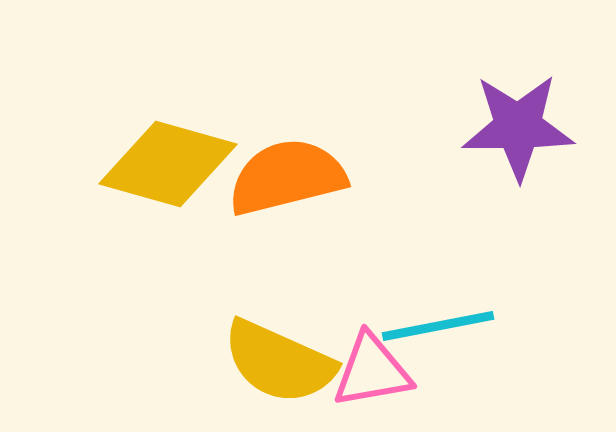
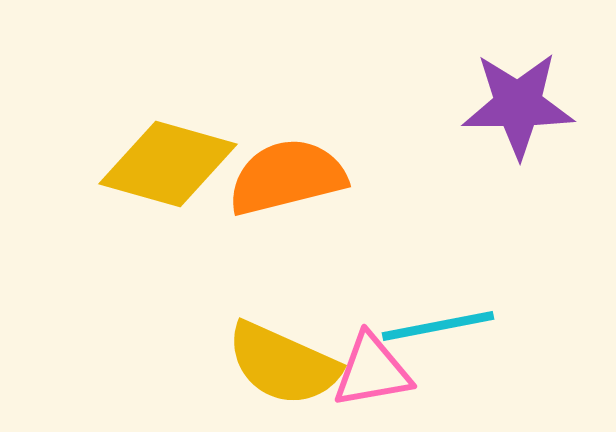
purple star: moved 22 px up
yellow semicircle: moved 4 px right, 2 px down
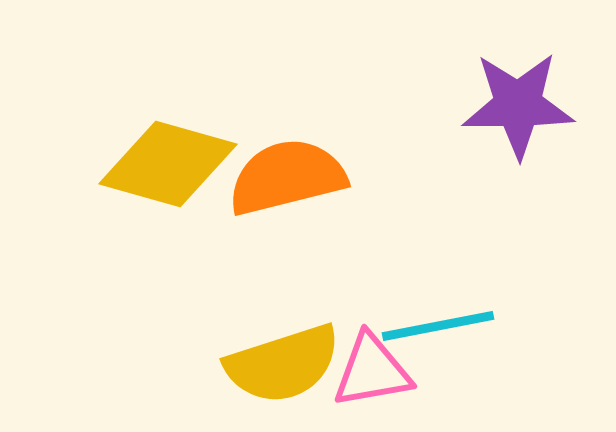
yellow semicircle: rotated 42 degrees counterclockwise
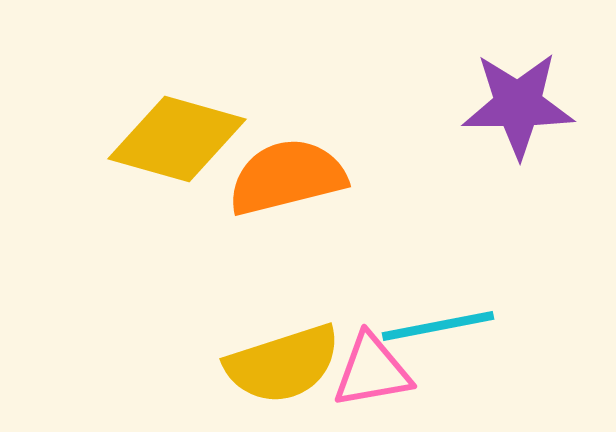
yellow diamond: moved 9 px right, 25 px up
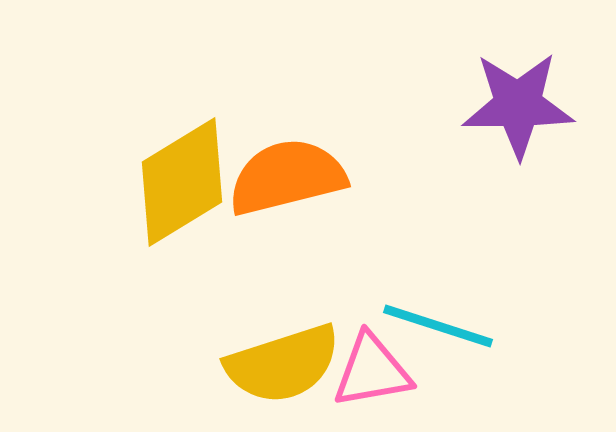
yellow diamond: moved 5 px right, 43 px down; rotated 47 degrees counterclockwise
cyan line: rotated 29 degrees clockwise
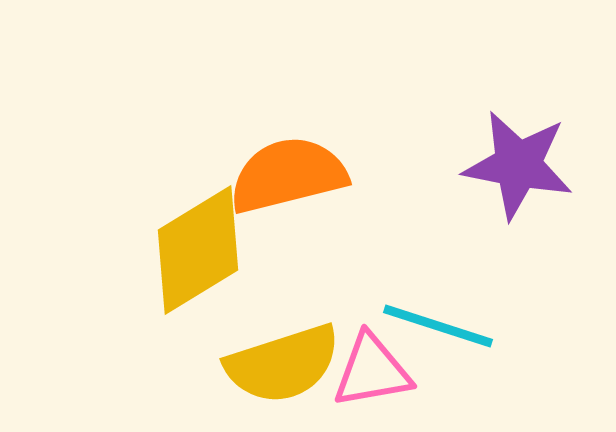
purple star: moved 60 px down; rotated 11 degrees clockwise
orange semicircle: moved 1 px right, 2 px up
yellow diamond: moved 16 px right, 68 px down
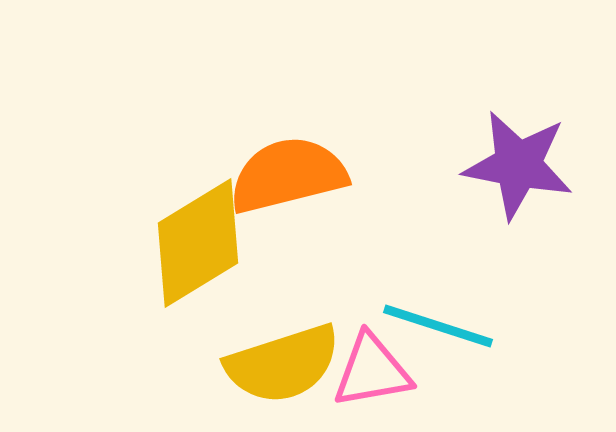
yellow diamond: moved 7 px up
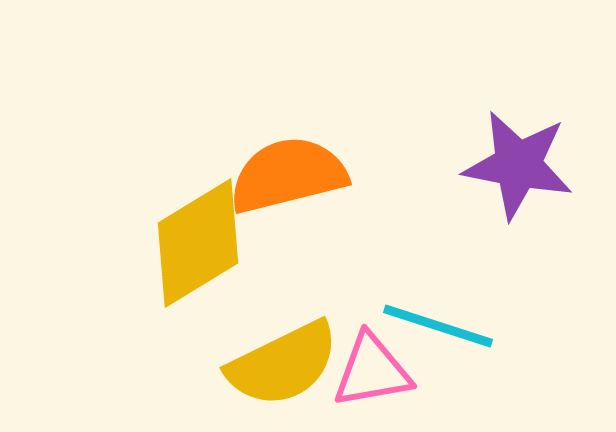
yellow semicircle: rotated 8 degrees counterclockwise
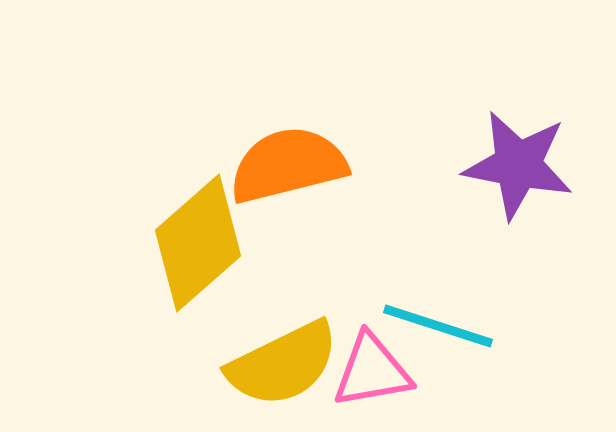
orange semicircle: moved 10 px up
yellow diamond: rotated 10 degrees counterclockwise
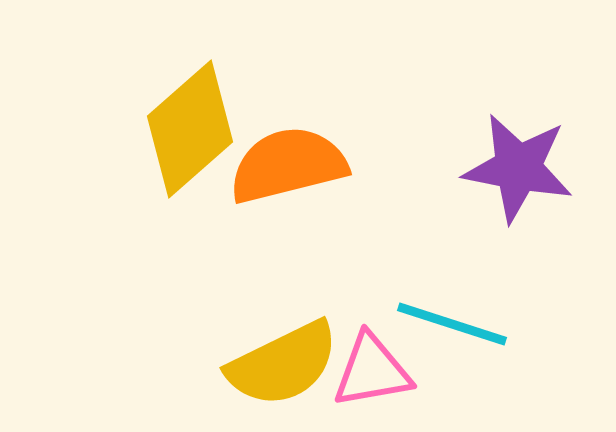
purple star: moved 3 px down
yellow diamond: moved 8 px left, 114 px up
cyan line: moved 14 px right, 2 px up
